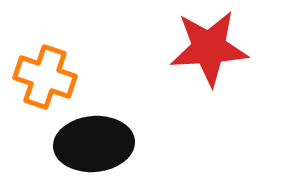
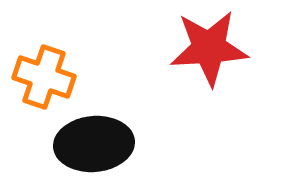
orange cross: moved 1 px left
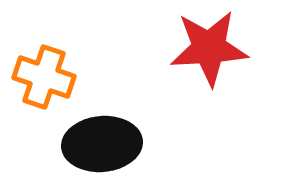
black ellipse: moved 8 px right
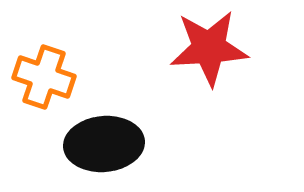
black ellipse: moved 2 px right
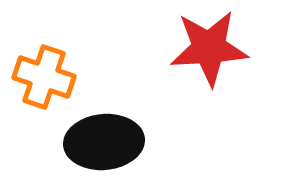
black ellipse: moved 2 px up
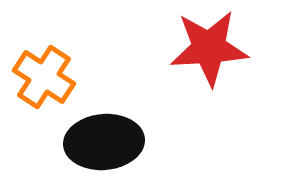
orange cross: rotated 14 degrees clockwise
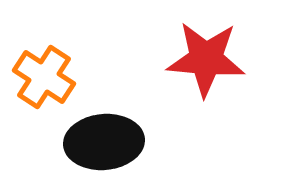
red star: moved 3 px left, 11 px down; rotated 8 degrees clockwise
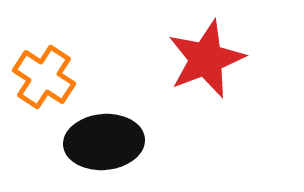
red star: rotated 26 degrees counterclockwise
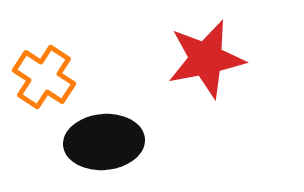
red star: rotated 10 degrees clockwise
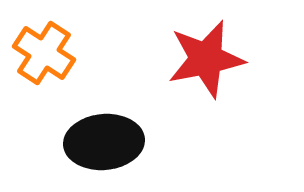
orange cross: moved 24 px up
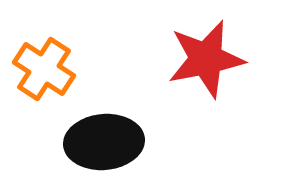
orange cross: moved 16 px down
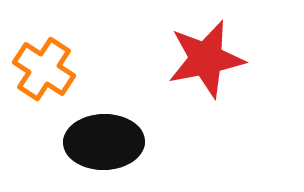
black ellipse: rotated 4 degrees clockwise
